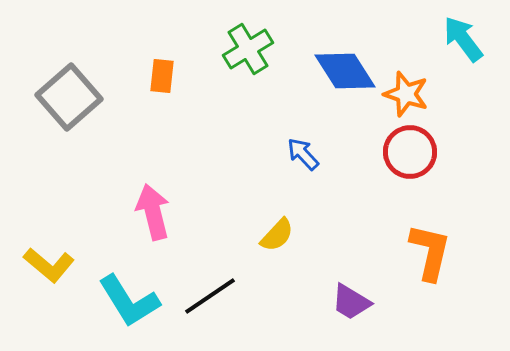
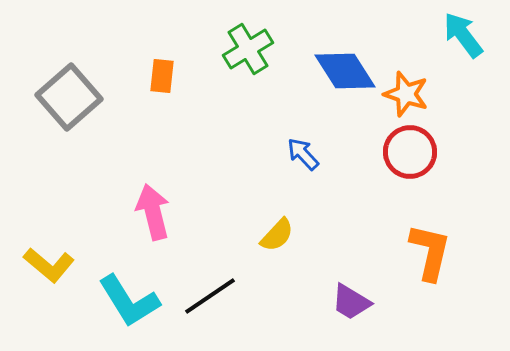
cyan arrow: moved 4 px up
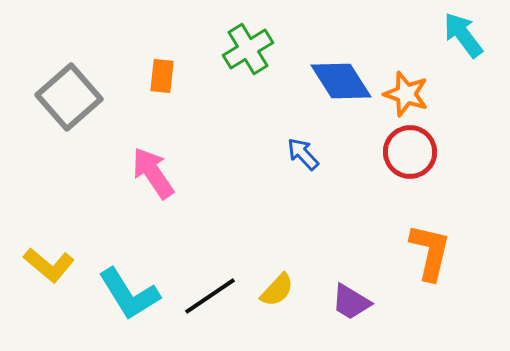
blue diamond: moved 4 px left, 10 px down
pink arrow: moved 39 px up; rotated 20 degrees counterclockwise
yellow semicircle: moved 55 px down
cyan L-shape: moved 7 px up
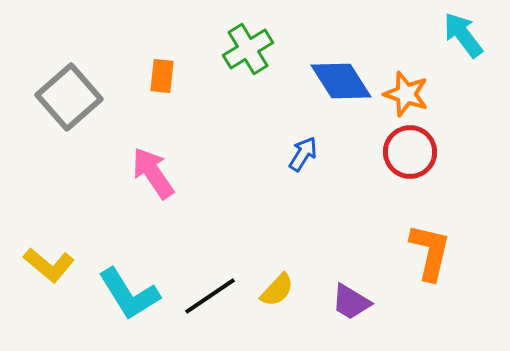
blue arrow: rotated 75 degrees clockwise
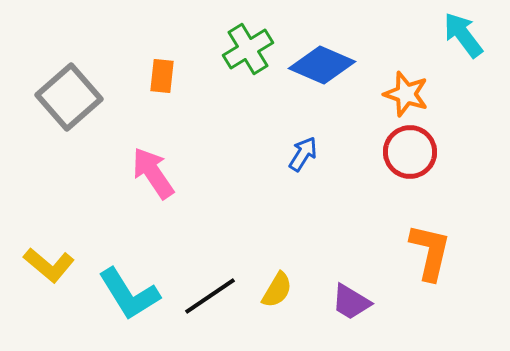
blue diamond: moved 19 px left, 16 px up; rotated 34 degrees counterclockwise
yellow semicircle: rotated 12 degrees counterclockwise
